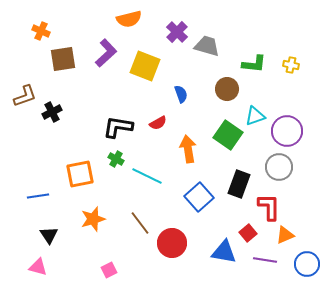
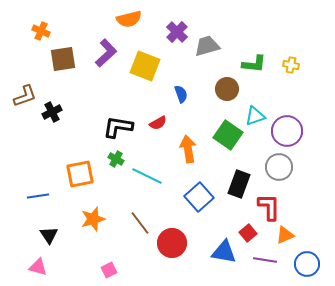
gray trapezoid: rotated 32 degrees counterclockwise
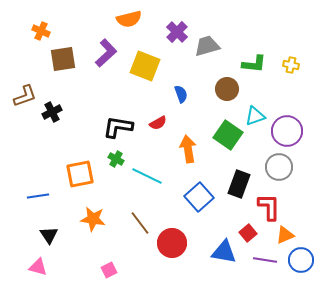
orange star: rotated 25 degrees clockwise
blue circle: moved 6 px left, 4 px up
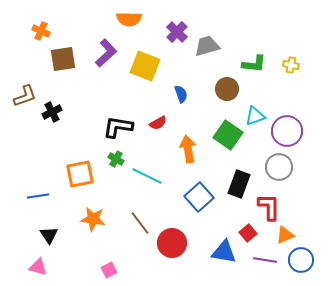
orange semicircle: rotated 15 degrees clockwise
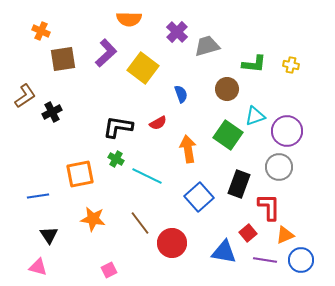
yellow square: moved 2 px left, 2 px down; rotated 16 degrees clockwise
brown L-shape: rotated 15 degrees counterclockwise
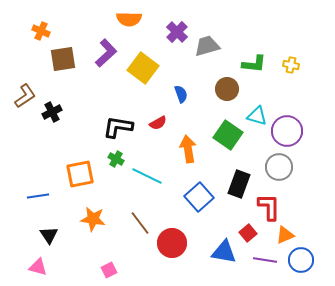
cyan triangle: moved 2 px right; rotated 35 degrees clockwise
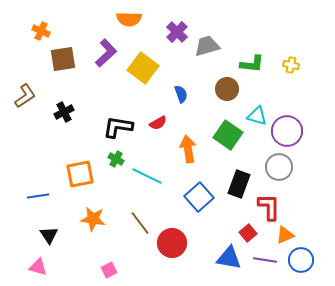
green L-shape: moved 2 px left
black cross: moved 12 px right
blue triangle: moved 5 px right, 6 px down
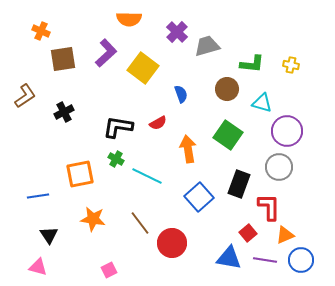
cyan triangle: moved 5 px right, 13 px up
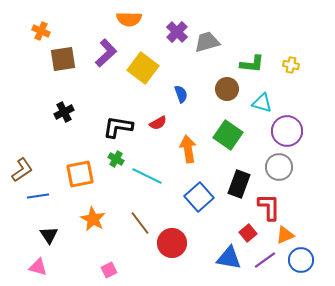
gray trapezoid: moved 4 px up
brown L-shape: moved 3 px left, 74 px down
orange star: rotated 20 degrees clockwise
purple line: rotated 45 degrees counterclockwise
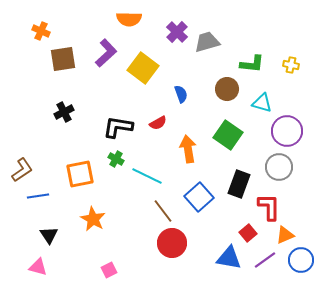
brown line: moved 23 px right, 12 px up
